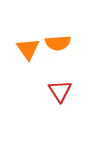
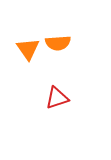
red triangle: moved 3 px left, 7 px down; rotated 45 degrees clockwise
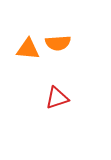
orange triangle: rotated 50 degrees counterclockwise
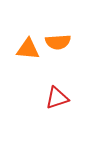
orange semicircle: moved 1 px up
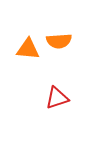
orange semicircle: moved 1 px right, 1 px up
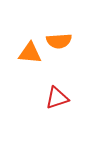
orange triangle: moved 2 px right, 4 px down
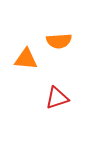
orange triangle: moved 4 px left, 6 px down
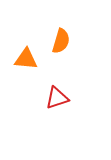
orange semicircle: moved 2 px right; rotated 70 degrees counterclockwise
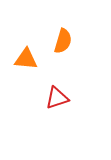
orange semicircle: moved 2 px right
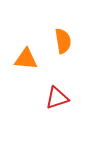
orange semicircle: rotated 25 degrees counterclockwise
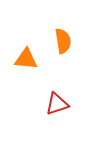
red triangle: moved 6 px down
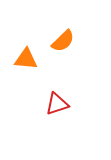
orange semicircle: rotated 55 degrees clockwise
